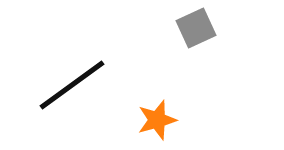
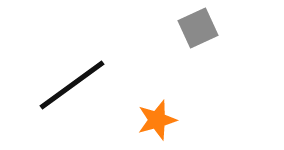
gray square: moved 2 px right
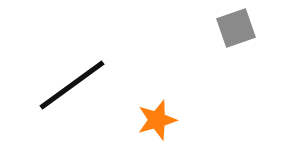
gray square: moved 38 px right; rotated 6 degrees clockwise
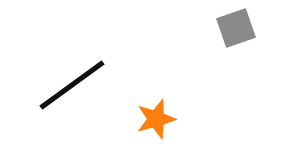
orange star: moved 1 px left, 1 px up
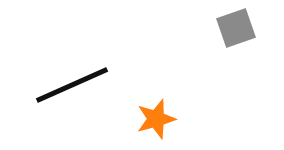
black line: rotated 12 degrees clockwise
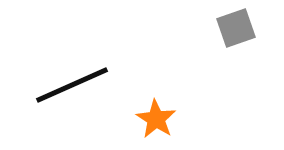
orange star: rotated 24 degrees counterclockwise
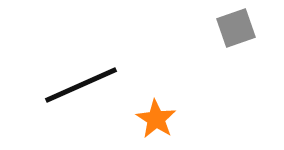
black line: moved 9 px right
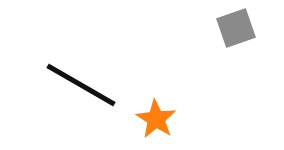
black line: rotated 54 degrees clockwise
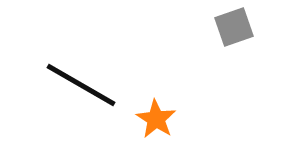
gray square: moved 2 px left, 1 px up
